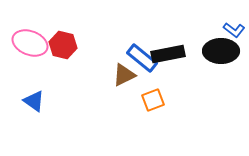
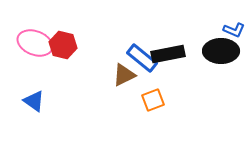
blue L-shape: rotated 15 degrees counterclockwise
pink ellipse: moved 5 px right
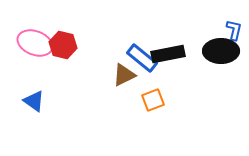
blue L-shape: rotated 100 degrees counterclockwise
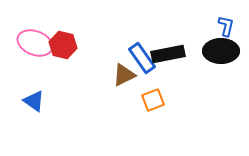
blue L-shape: moved 8 px left, 4 px up
blue rectangle: rotated 16 degrees clockwise
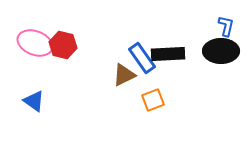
black rectangle: rotated 8 degrees clockwise
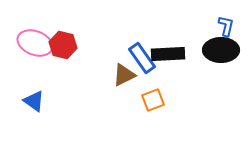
black ellipse: moved 1 px up
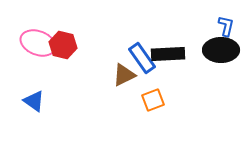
pink ellipse: moved 3 px right
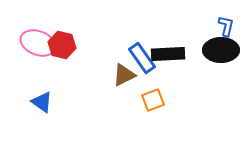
red hexagon: moved 1 px left
blue triangle: moved 8 px right, 1 px down
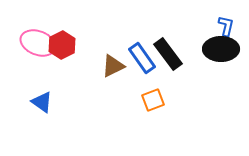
red hexagon: rotated 20 degrees clockwise
black ellipse: moved 1 px up
black rectangle: rotated 56 degrees clockwise
brown triangle: moved 11 px left, 9 px up
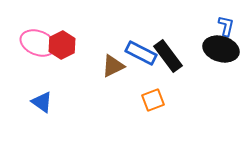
black ellipse: rotated 16 degrees clockwise
black rectangle: moved 2 px down
blue rectangle: moved 1 px left, 5 px up; rotated 28 degrees counterclockwise
